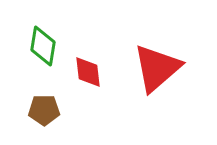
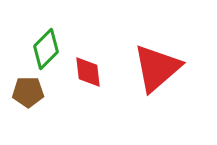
green diamond: moved 3 px right, 3 px down; rotated 36 degrees clockwise
brown pentagon: moved 16 px left, 18 px up
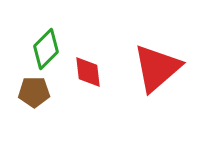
brown pentagon: moved 6 px right
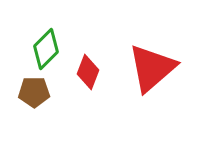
red triangle: moved 5 px left
red diamond: rotated 28 degrees clockwise
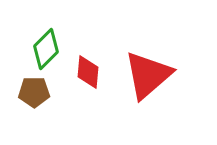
red triangle: moved 4 px left, 7 px down
red diamond: rotated 16 degrees counterclockwise
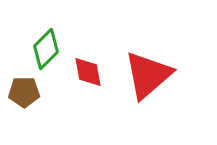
red diamond: rotated 16 degrees counterclockwise
brown pentagon: moved 10 px left
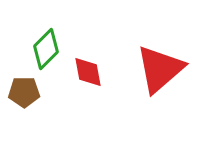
red triangle: moved 12 px right, 6 px up
